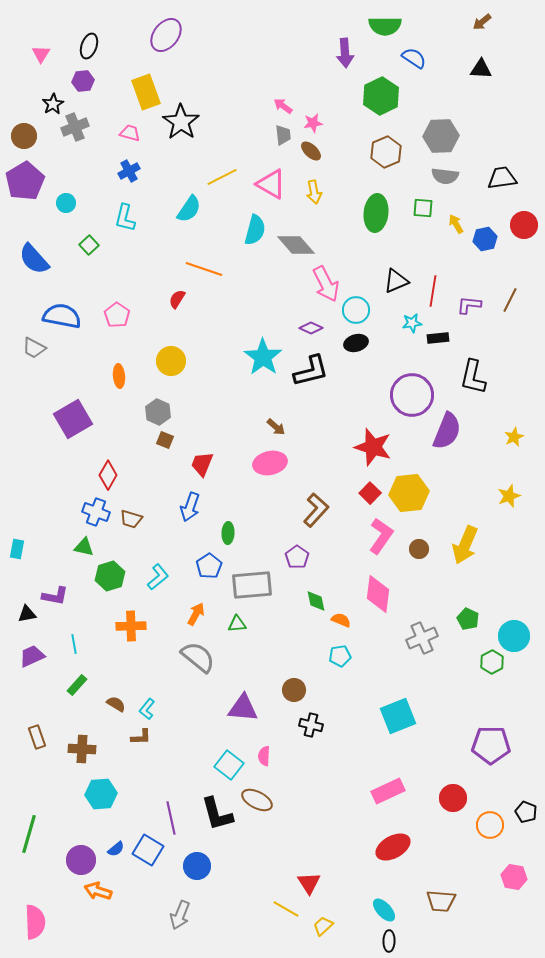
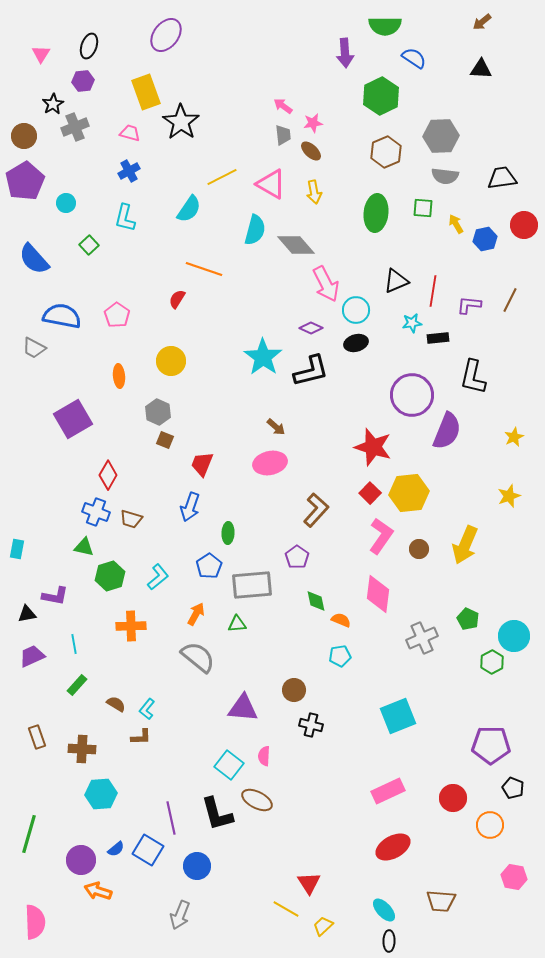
black pentagon at (526, 812): moved 13 px left, 24 px up
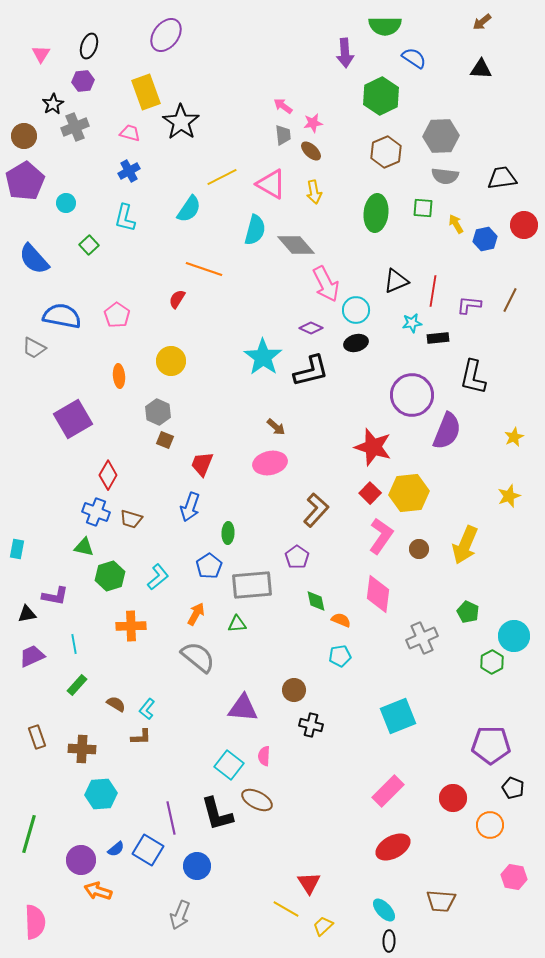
green pentagon at (468, 619): moved 7 px up
pink rectangle at (388, 791): rotated 20 degrees counterclockwise
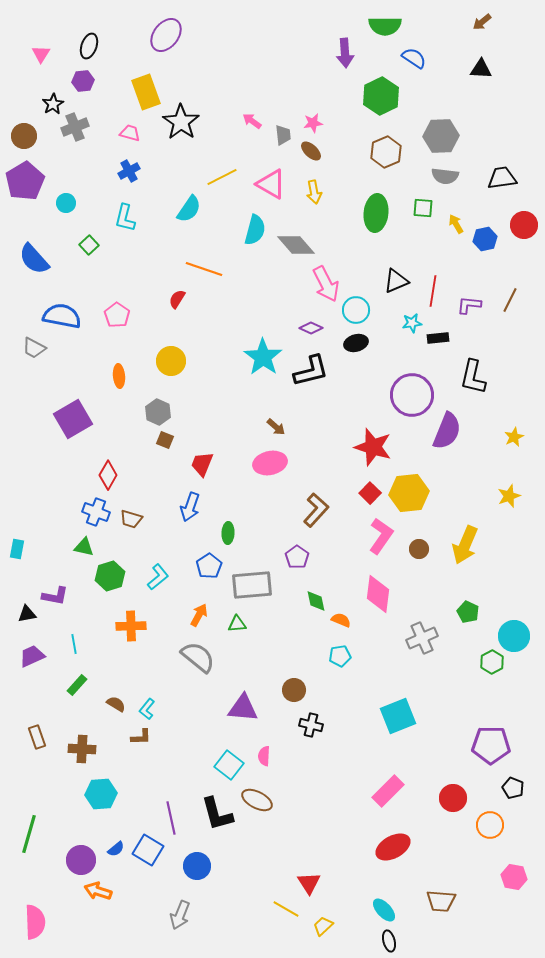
pink arrow at (283, 106): moved 31 px left, 15 px down
orange arrow at (196, 614): moved 3 px right, 1 px down
black ellipse at (389, 941): rotated 15 degrees counterclockwise
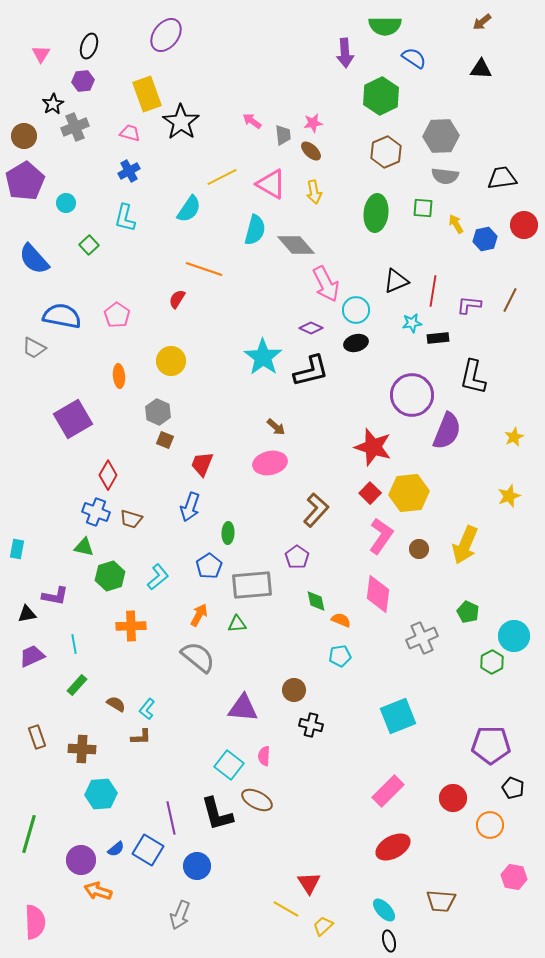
yellow rectangle at (146, 92): moved 1 px right, 2 px down
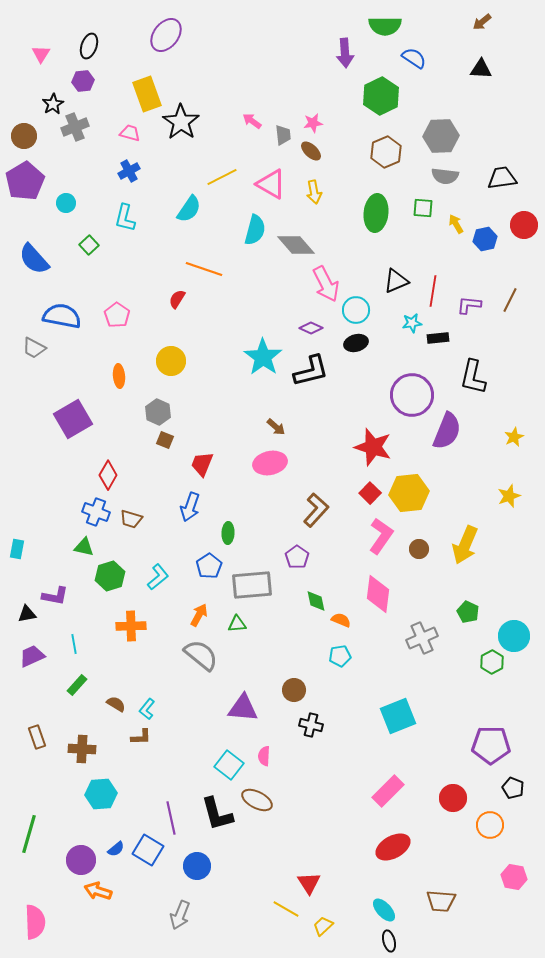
gray semicircle at (198, 657): moved 3 px right, 2 px up
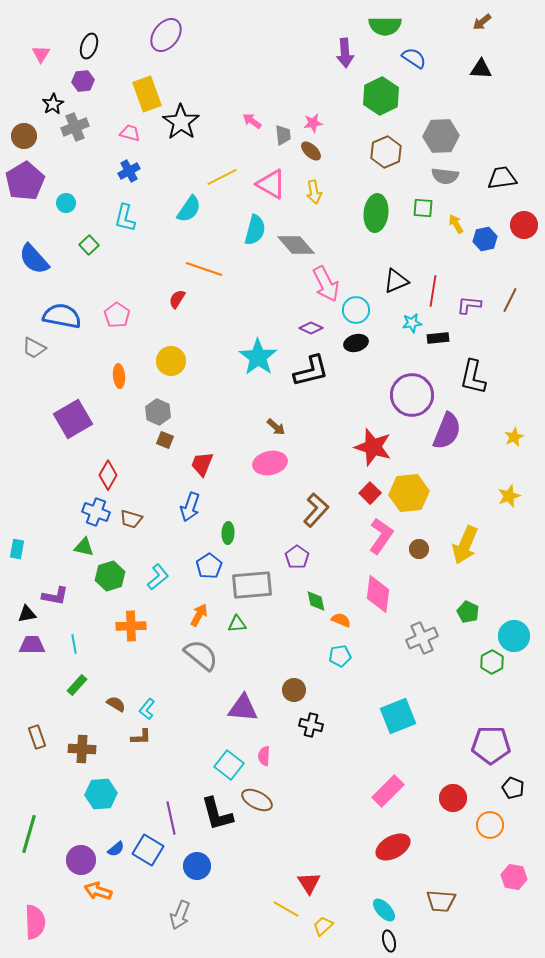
cyan star at (263, 357): moved 5 px left
purple trapezoid at (32, 656): moved 11 px up; rotated 24 degrees clockwise
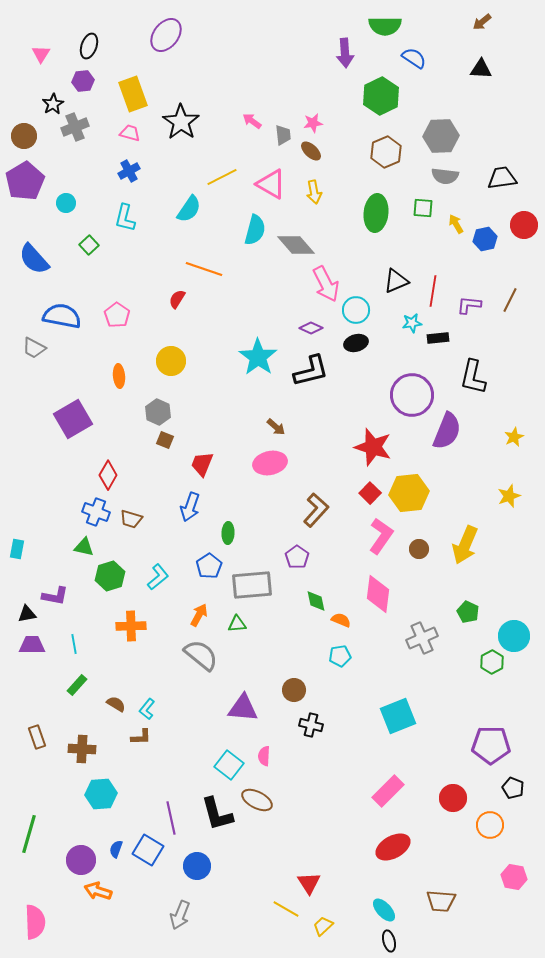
yellow rectangle at (147, 94): moved 14 px left
blue semicircle at (116, 849): rotated 150 degrees clockwise
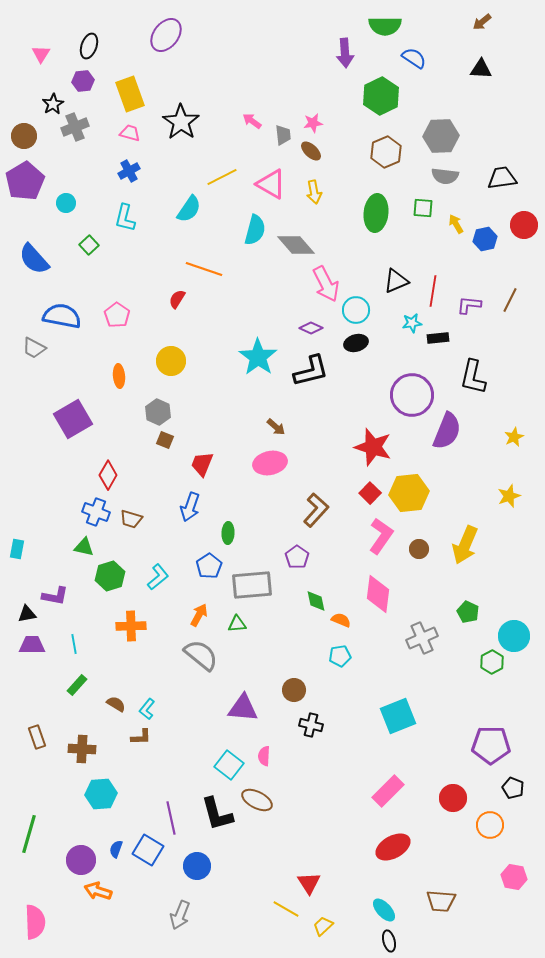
yellow rectangle at (133, 94): moved 3 px left
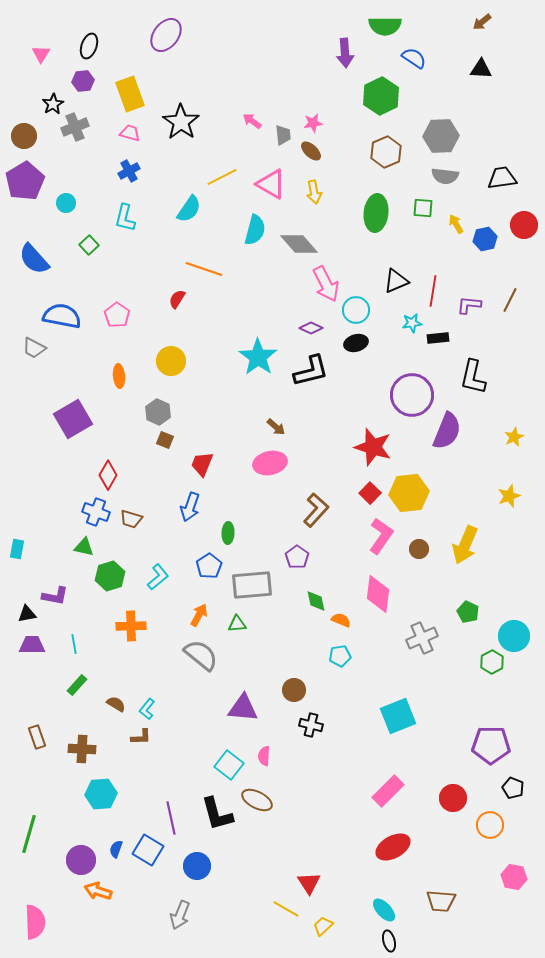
gray diamond at (296, 245): moved 3 px right, 1 px up
